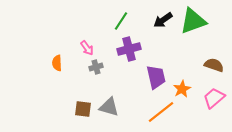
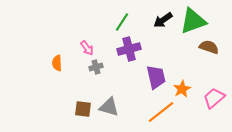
green line: moved 1 px right, 1 px down
brown semicircle: moved 5 px left, 18 px up
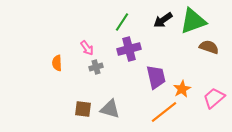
gray triangle: moved 1 px right, 2 px down
orange line: moved 3 px right
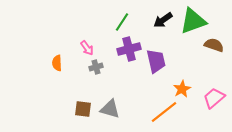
brown semicircle: moved 5 px right, 2 px up
purple trapezoid: moved 16 px up
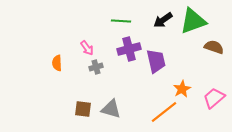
green line: moved 1 px left, 1 px up; rotated 60 degrees clockwise
brown semicircle: moved 2 px down
gray triangle: moved 1 px right
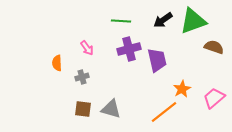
purple trapezoid: moved 1 px right, 1 px up
gray cross: moved 14 px left, 10 px down
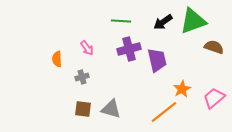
black arrow: moved 2 px down
orange semicircle: moved 4 px up
